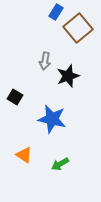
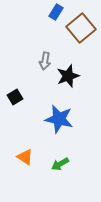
brown square: moved 3 px right
black square: rotated 28 degrees clockwise
blue star: moved 7 px right
orange triangle: moved 1 px right, 2 px down
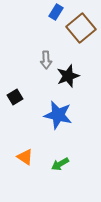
gray arrow: moved 1 px right, 1 px up; rotated 12 degrees counterclockwise
blue star: moved 1 px left, 4 px up
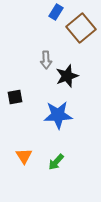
black star: moved 1 px left
black square: rotated 21 degrees clockwise
blue star: rotated 16 degrees counterclockwise
orange triangle: moved 1 px left, 1 px up; rotated 24 degrees clockwise
green arrow: moved 4 px left, 2 px up; rotated 18 degrees counterclockwise
